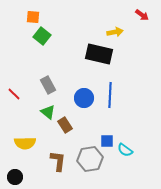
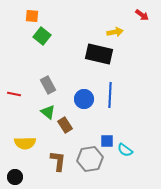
orange square: moved 1 px left, 1 px up
red line: rotated 32 degrees counterclockwise
blue circle: moved 1 px down
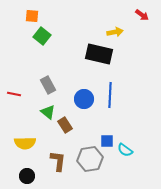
black circle: moved 12 px right, 1 px up
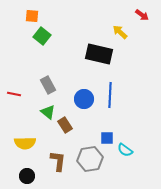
yellow arrow: moved 5 px right; rotated 126 degrees counterclockwise
blue square: moved 3 px up
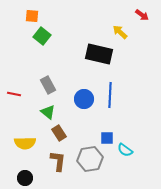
brown rectangle: moved 6 px left, 8 px down
black circle: moved 2 px left, 2 px down
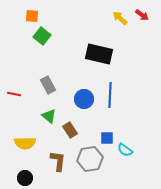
yellow arrow: moved 14 px up
green triangle: moved 1 px right, 4 px down
brown rectangle: moved 11 px right, 3 px up
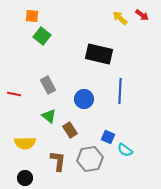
blue line: moved 10 px right, 4 px up
blue square: moved 1 px right, 1 px up; rotated 24 degrees clockwise
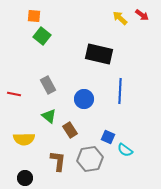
orange square: moved 2 px right
yellow semicircle: moved 1 px left, 4 px up
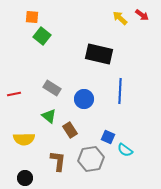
orange square: moved 2 px left, 1 px down
gray rectangle: moved 4 px right, 3 px down; rotated 30 degrees counterclockwise
red line: rotated 24 degrees counterclockwise
gray hexagon: moved 1 px right
